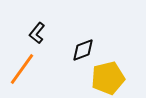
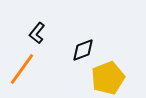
yellow pentagon: rotated 8 degrees counterclockwise
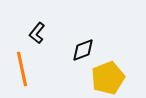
orange line: rotated 48 degrees counterclockwise
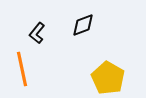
black diamond: moved 25 px up
yellow pentagon: rotated 20 degrees counterclockwise
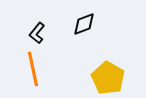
black diamond: moved 1 px right, 1 px up
orange line: moved 11 px right
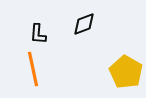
black L-shape: moved 1 px right, 1 px down; rotated 35 degrees counterclockwise
yellow pentagon: moved 18 px right, 6 px up
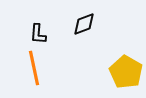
orange line: moved 1 px right, 1 px up
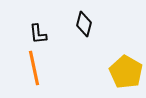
black diamond: rotated 55 degrees counterclockwise
black L-shape: rotated 10 degrees counterclockwise
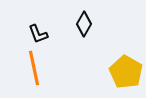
black diamond: rotated 15 degrees clockwise
black L-shape: rotated 15 degrees counterclockwise
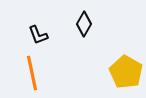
black L-shape: moved 1 px down
orange line: moved 2 px left, 5 px down
